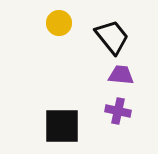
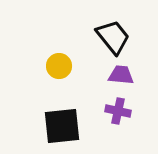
yellow circle: moved 43 px down
black trapezoid: moved 1 px right
black square: rotated 6 degrees counterclockwise
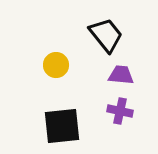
black trapezoid: moved 7 px left, 2 px up
yellow circle: moved 3 px left, 1 px up
purple cross: moved 2 px right
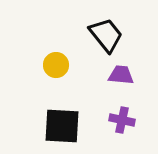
purple cross: moved 2 px right, 9 px down
black square: rotated 9 degrees clockwise
